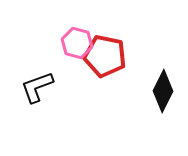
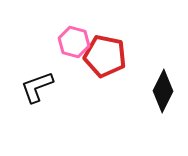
pink hexagon: moved 3 px left, 1 px up
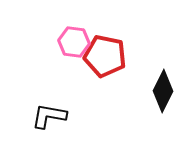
pink hexagon: rotated 8 degrees counterclockwise
black L-shape: moved 12 px right, 29 px down; rotated 30 degrees clockwise
